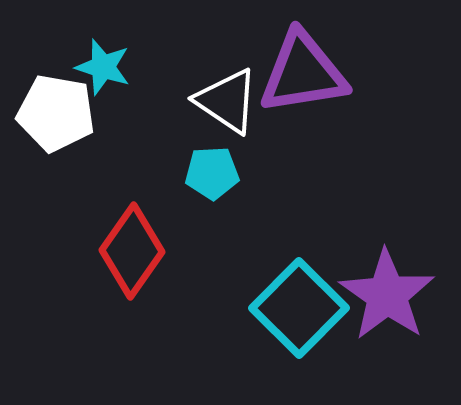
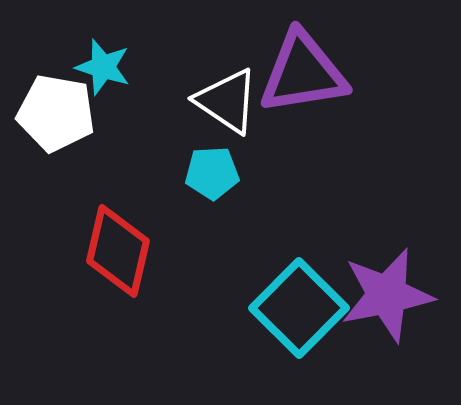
red diamond: moved 14 px left; rotated 22 degrees counterclockwise
purple star: rotated 26 degrees clockwise
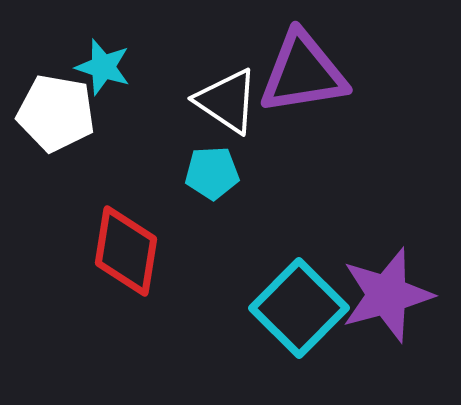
red diamond: moved 8 px right; rotated 4 degrees counterclockwise
purple star: rotated 4 degrees counterclockwise
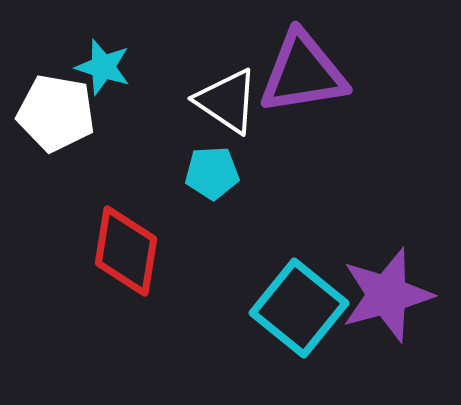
cyan square: rotated 6 degrees counterclockwise
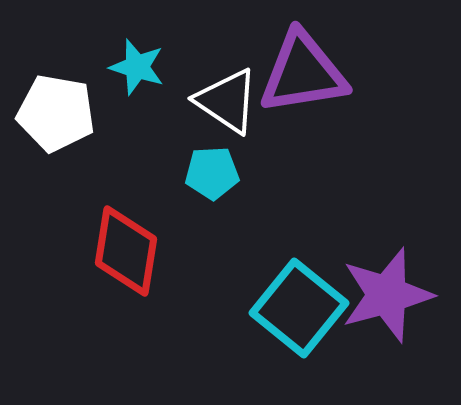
cyan star: moved 34 px right
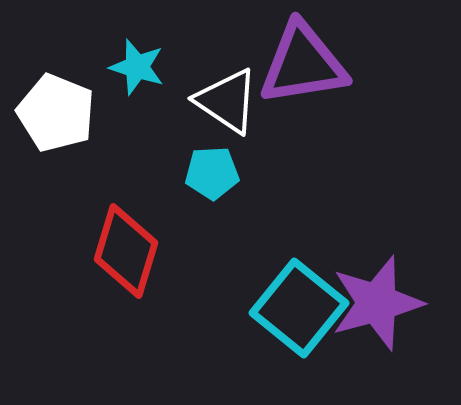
purple triangle: moved 9 px up
white pentagon: rotated 12 degrees clockwise
red diamond: rotated 8 degrees clockwise
purple star: moved 10 px left, 8 px down
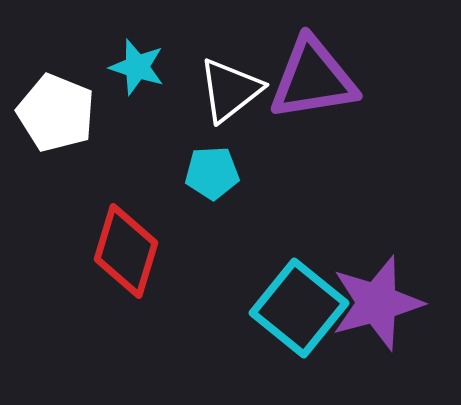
purple triangle: moved 10 px right, 15 px down
white triangle: moved 3 px right, 11 px up; rotated 48 degrees clockwise
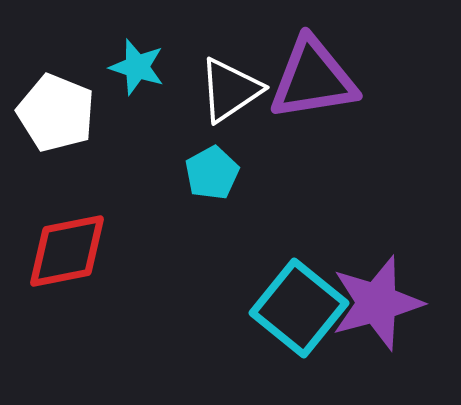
white triangle: rotated 4 degrees clockwise
cyan pentagon: rotated 26 degrees counterclockwise
red diamond: moved 59 px left; rotated 62 degrees clockwise
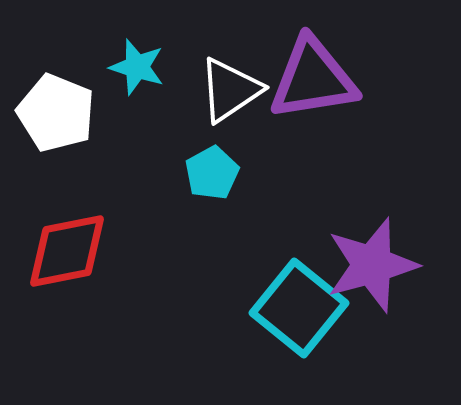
purple star: moved 5 px left, 38 px up
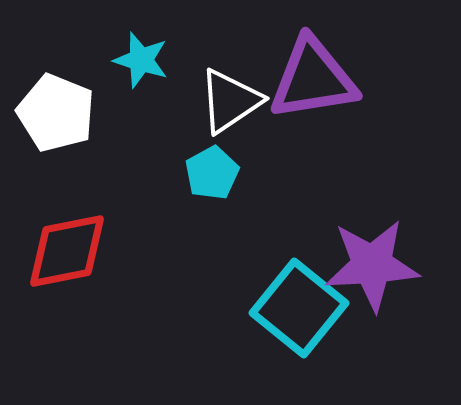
cyan star: moved 4 px right, 7 px up
white triangle: moved 11 px down
purple star: rotated 12 degrees clockwise
